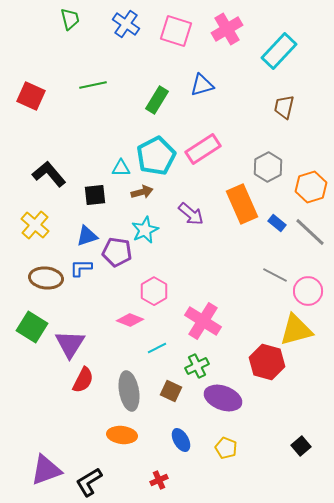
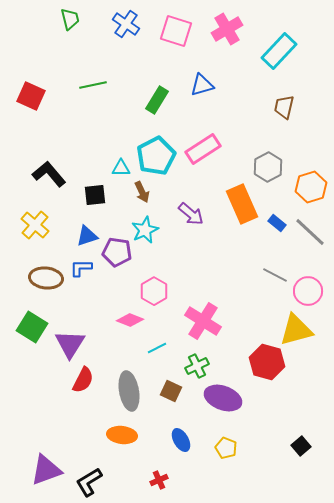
brown arrow at (142, 192): rotated 80 degrees clockwise
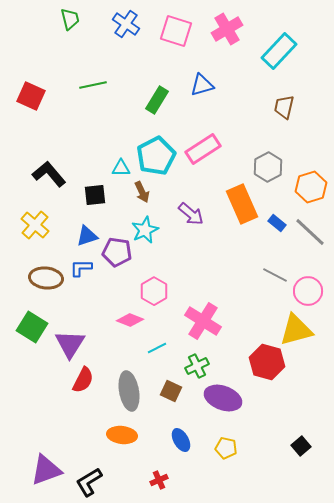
yellow pentagon at (226, 448): rotated 10 degrees counterclockwise
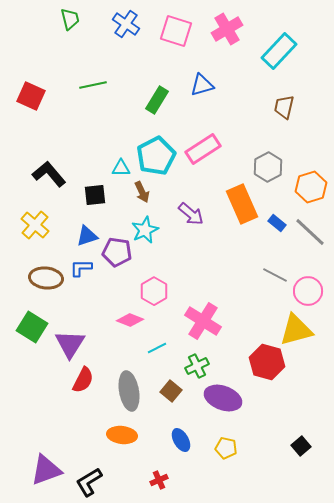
brown square at (171, 391): rotated 15 degrees clockwise
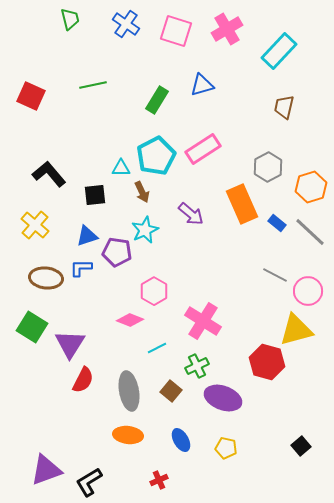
orange ellipse at (122, 435): moved 6 px right
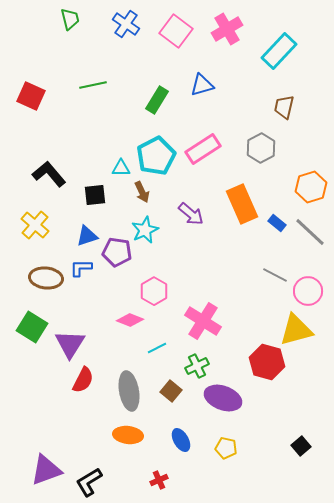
pink square at (176, 31): rotated 20 degrees clockwise
gray hexagon at (268, 167): moved 7 px left, 19 px up
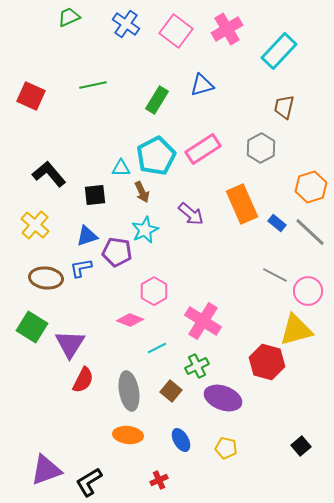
green trapezoid at (70, 19): moved 1 px left, 2 px up; rotated 100 degrees counterclockwise
blue L-shape at (81, 268): rotated 10 degrees counterclockwise
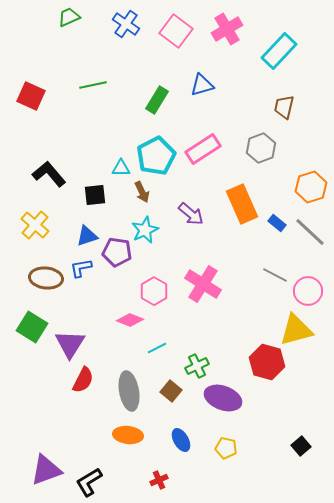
gray hexagon at (261, 148): rotated 8 degrees clockwise
pink cross at (203, 321): moved 37 px up
